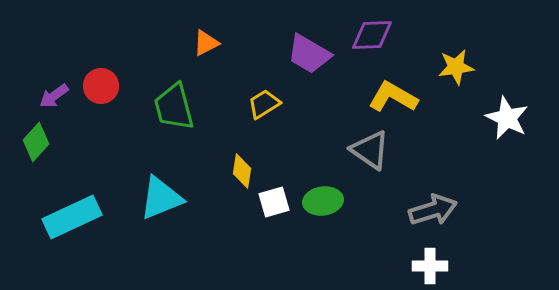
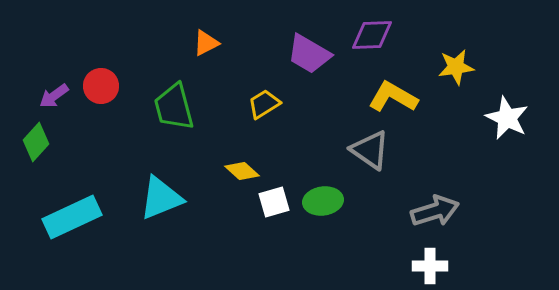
yellow diamond: rotated 56 degrees counterclockwise
gray arrow: moved 2 px right, 1 px down
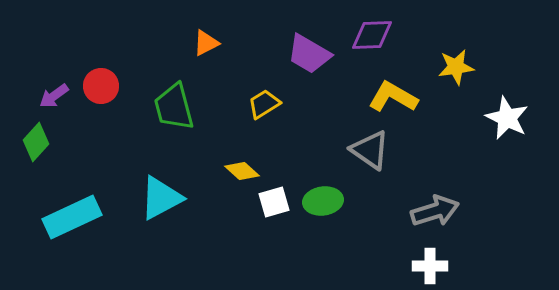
cyan triangle: rotated 6 degrees counterclockwise
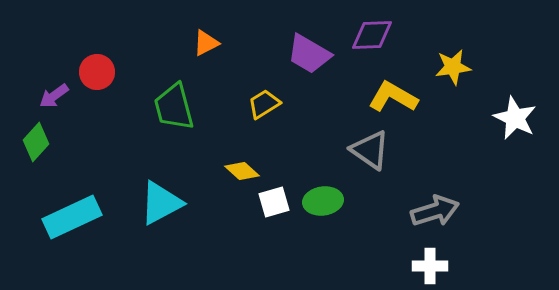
yellow star: moved 3 px left
red circle: moved 4 px left, 14 px up
white star: moved 8 px right
cyan triangle: moved 5 px down
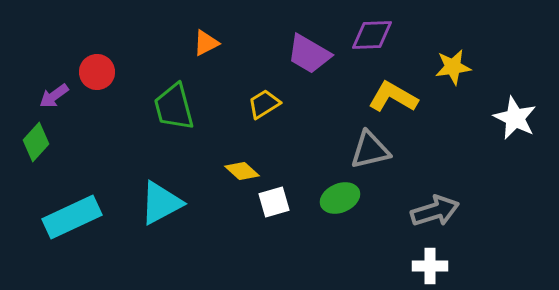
gray triangle: rotated 48 degrees counterclockwise
green ellipse: moved 17 px right, 3 px up; rotated 15 degrees counterclockwise
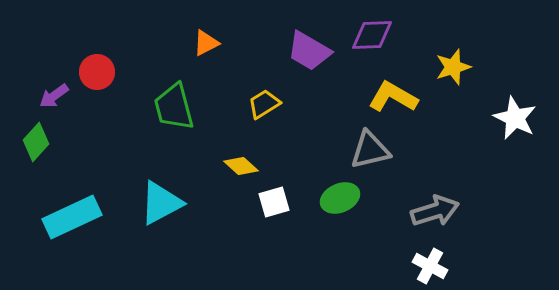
purple trapezoid: moved 3 px up
yellow star: rotated 9 degrees counterclockwise
yellow diamond: moved 1 px left, 5 px up
white cross: rotated 28 degrees clockwise
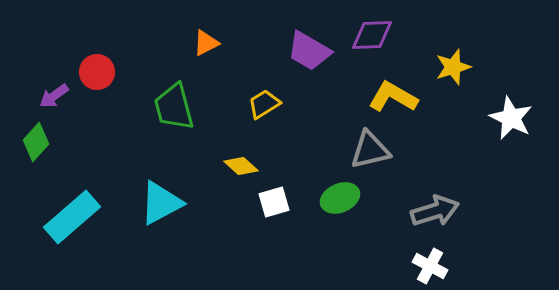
white star: moved 4 px left
cyan rectangle: rotated 16 degrees counterclockwise
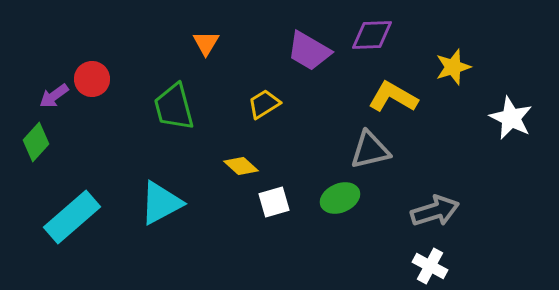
orange triangle: rotated 32 degrees counterclockwise
red circle: moved 5 px left, 7 px down
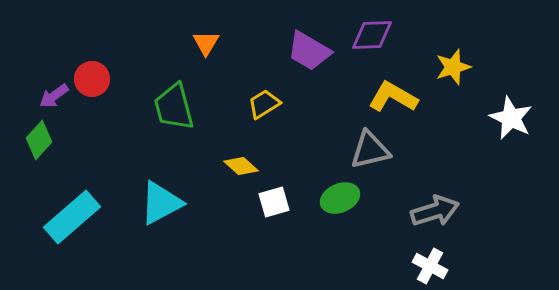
green diamond: moved 3 px right, 2 px up
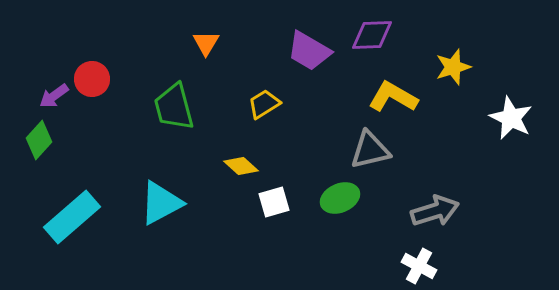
white cross: moved 11 px left
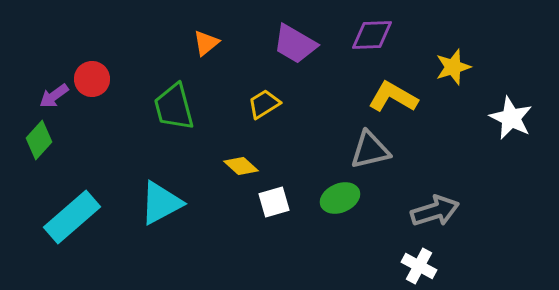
orange triangle: rotated 20 degrees clockwise
purple trapezoid: moved 14 px left, 7 px up
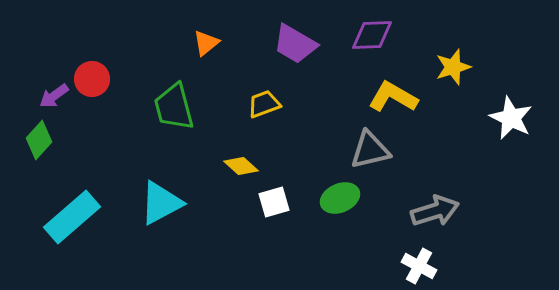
yellow trapezoid: rotated 12 degrees clockwise
